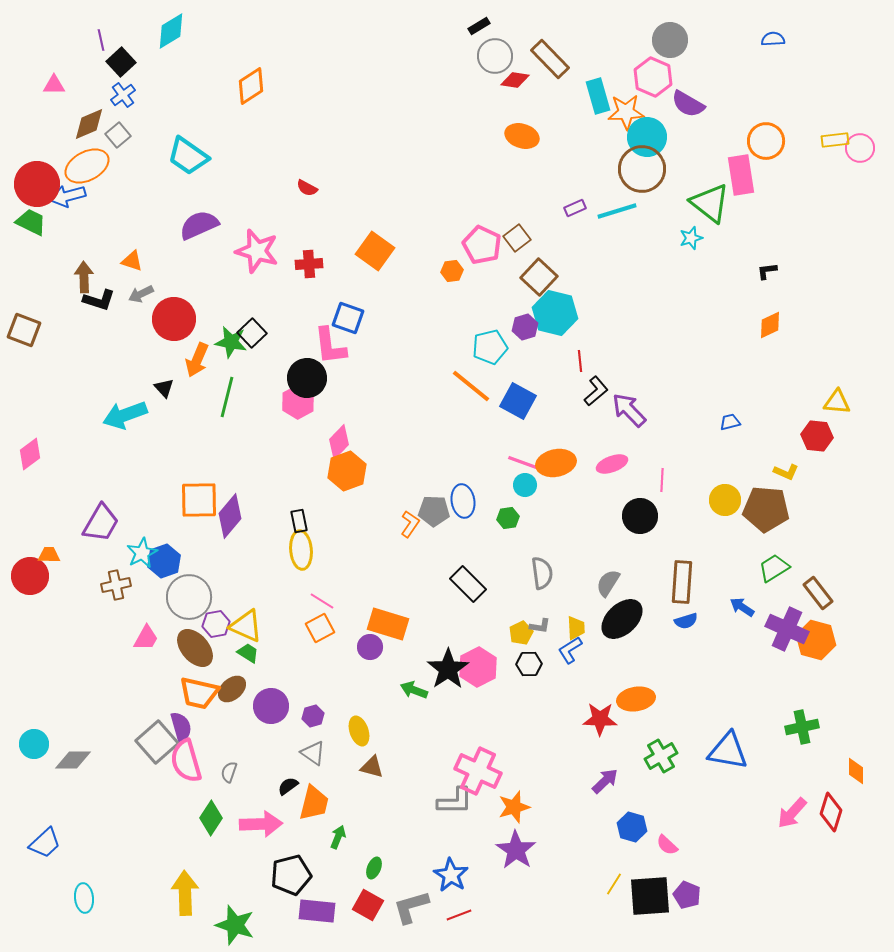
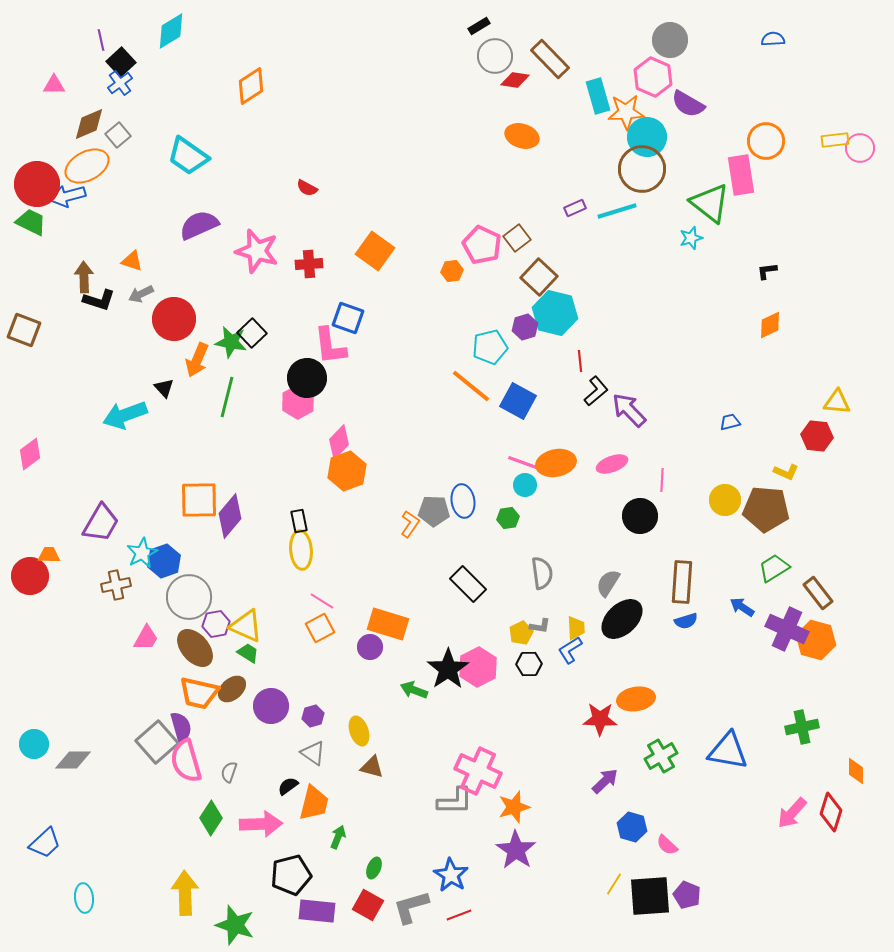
blue cross at (123, 95): moved 3 px left, 12 px up
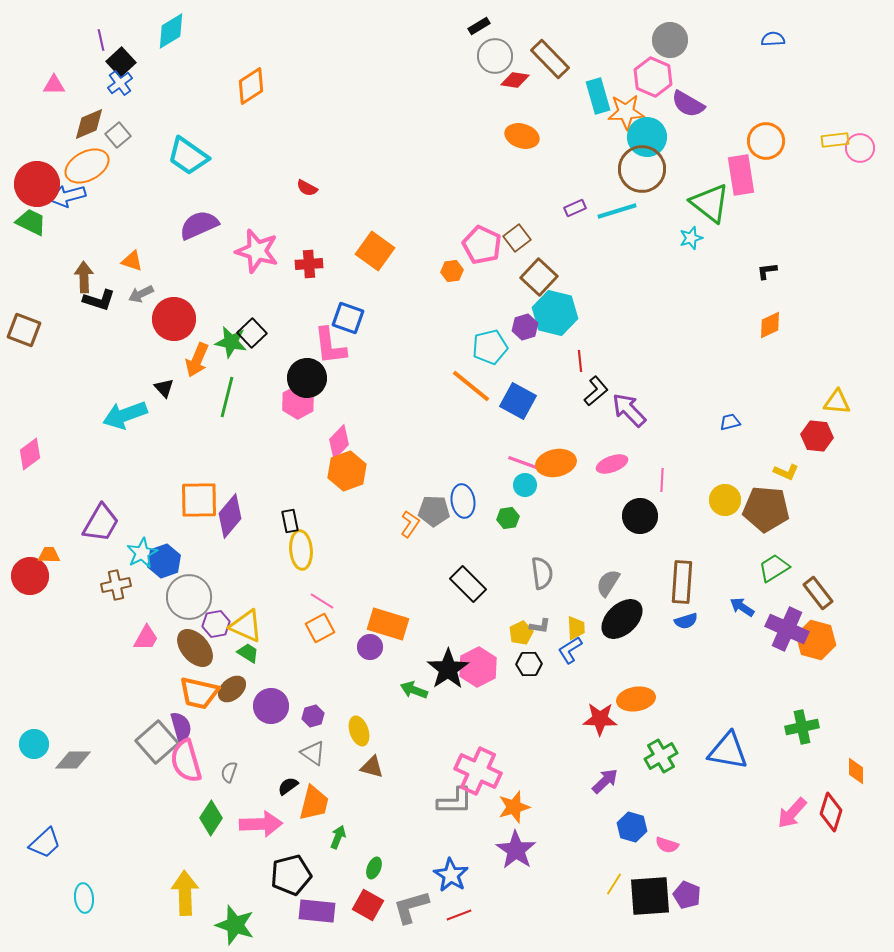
black rectangle at (299, 521): moved 9 px left
pink semicircle at (667, 845): rotated 25 degrees counterclockwise
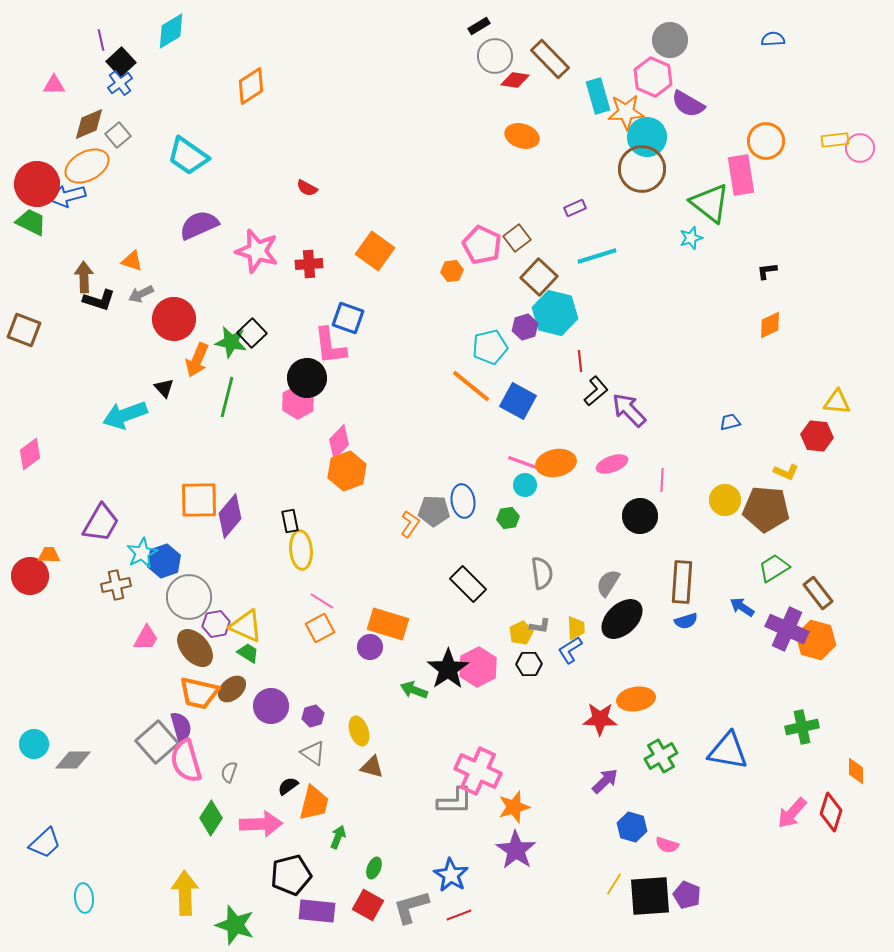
cyan line at (617, 211): moved 20 px left, 45 px down
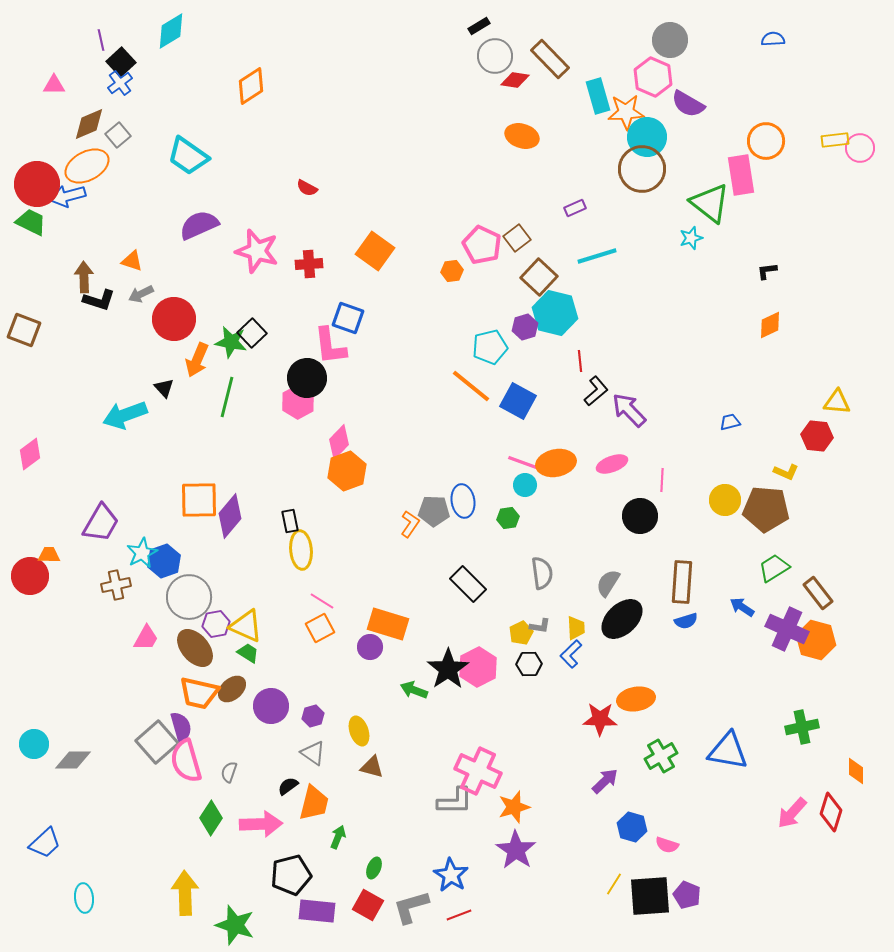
blue L-shape at (570, 650): moved 1 px right, 4 px down; rotated 12 degrees counterclockwise
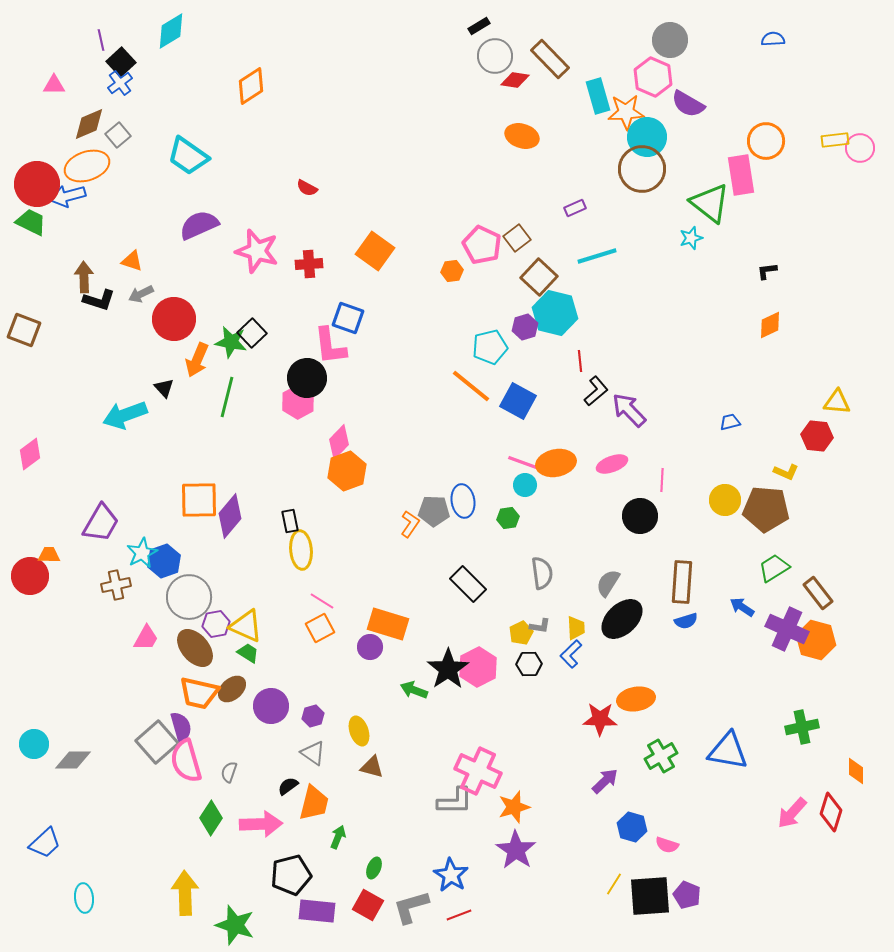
orange ellipse at (87, 166): rotated 9 degrees clockwise
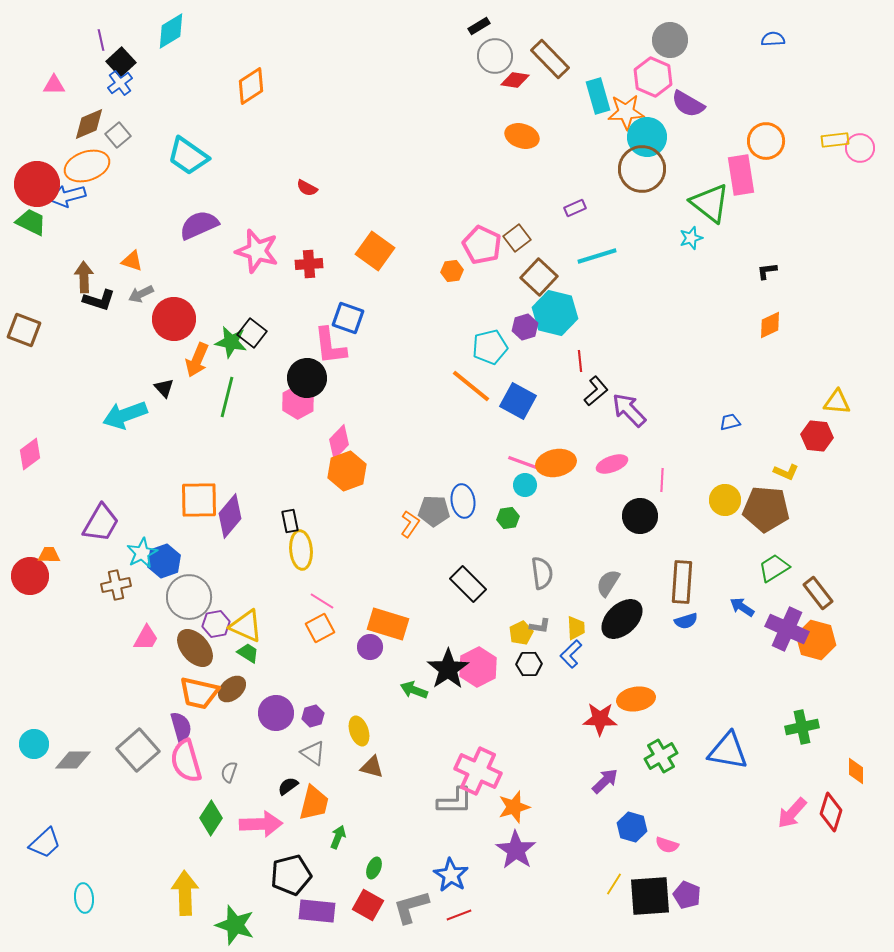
black square at (252, 333): rotated 8 degrees counterclockwise
purple circle at (271, 706): moved 5 px right, 7 px down
gray square at (157, 742): moved 19 px left, 8 px down
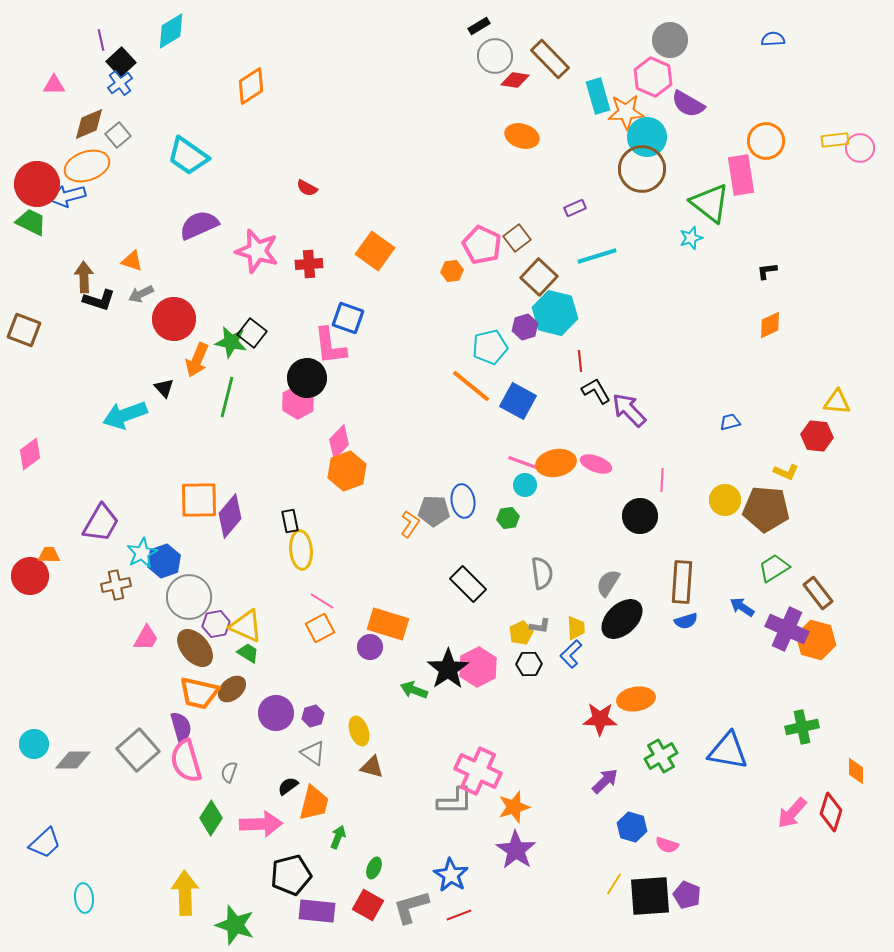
black L-shape at (596, 391): rotated 80 degrees counterclockwise
pink ellipse at (612, 464): moved 16 px left; rotated 40 degrees clockwise
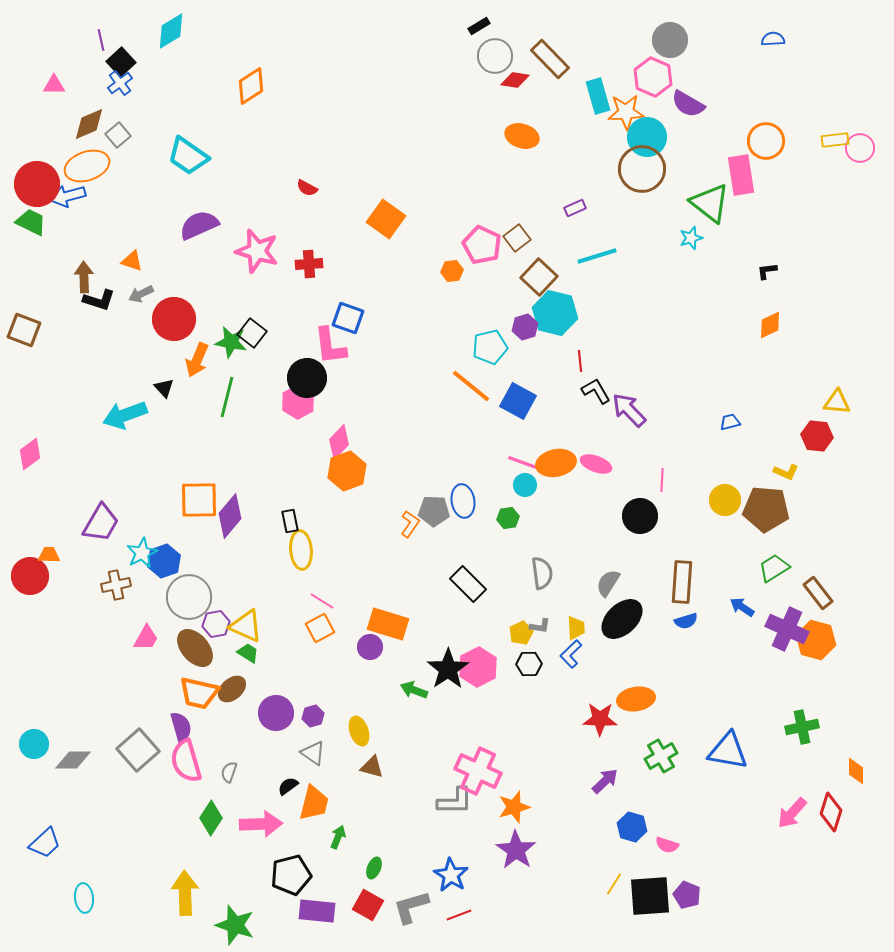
orange square at (375, 251): moved 11 px right, 32 px up
